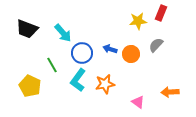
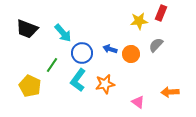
yellow star: moved 1 px right
green line: rotated 63 degrees clockwise
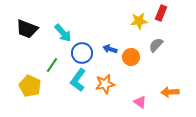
orange circle: moved 3 px down
pink triangle: moved 2 px right
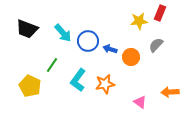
red rectangle: moved 1 px left
blue circle: moved 6 px right, 12 px up
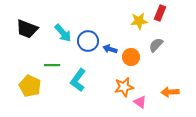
green line: rotated 56 degrees clockwise
orange star: moved 19 px right, 3 px down
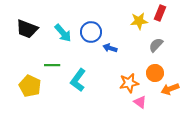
blue circle: moved 3 px right, 9 px up
blue arrow: moved 1 px up
orange circle: moved 24 px right, 16 px down
orange star: moved 5 px right, 4 px up
orange arrow: moved 3 px up; rotated 18 degrees counterclockwise
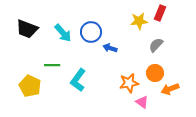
pink triangle: moved 2 px right
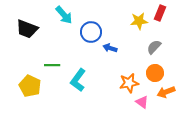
cyan arrow: moved 1 px right, 18 px up
gray semicircle: moved 2 px left, 2 px down
orange arrow: moved 4 px left, 3 px down
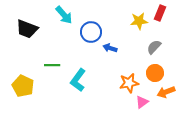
yellow pentagon: moved 7 px left
pink triangle: rotated 48 degrees clockwise
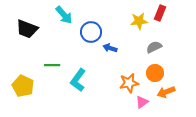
gray semicircle: rotated 21 degrees clockwise
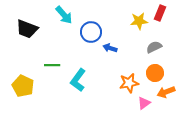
pink triangle: moved 2 px right, 1 px down
